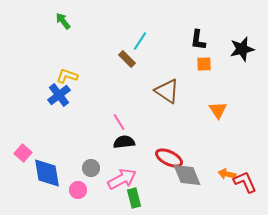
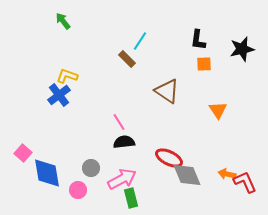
green rectangle: moved 3 px left
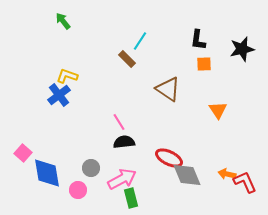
brown triangle: moved 1 px right, 2 px up
